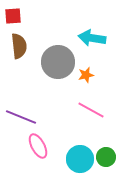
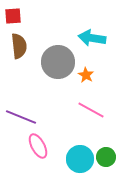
orange star: rotated 28 degrees counterclockwise
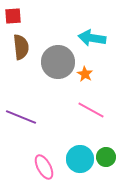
brown semicircle: moved 2 px right, 1 px down
orange star: moved 1 px left, 1 px up
pink ellipse: moved 6 px right, 21 px down
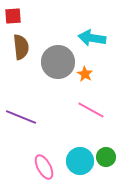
cyan circle: moved 2 px down
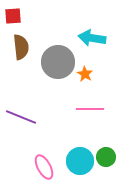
pink line: moved 1 px left, 1 px up; rotated 28 degrees counterclockwise
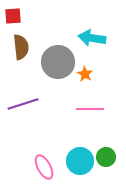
purple line: moved 2 px right, 13 px up; rotated 40 degrees counterclockwise
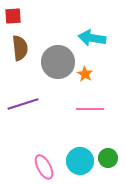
brown semicircle: moved 1 px left, 1 px down
green circle: moved 2 px right, 1 px down
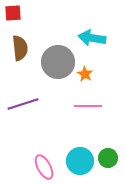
red square: moved 3 px up
pink line: moved 2 px left, 3 px up
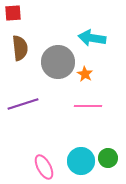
cyan circle: moved 1 px right
